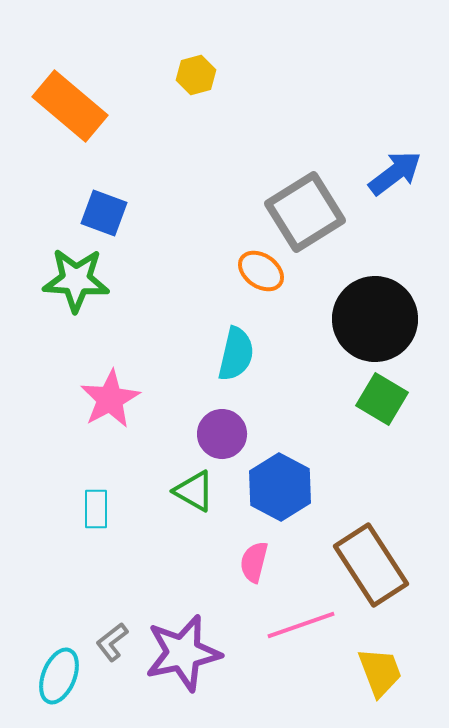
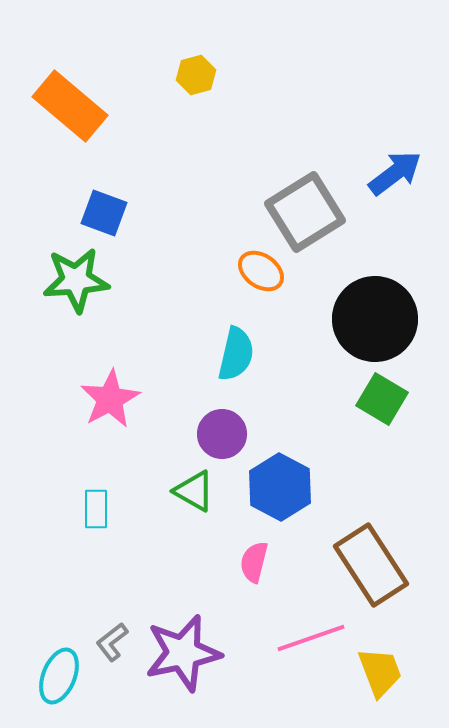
green star: rotated 8 degrees counterclockwise
pink line: moved 10 px right, 13 px down
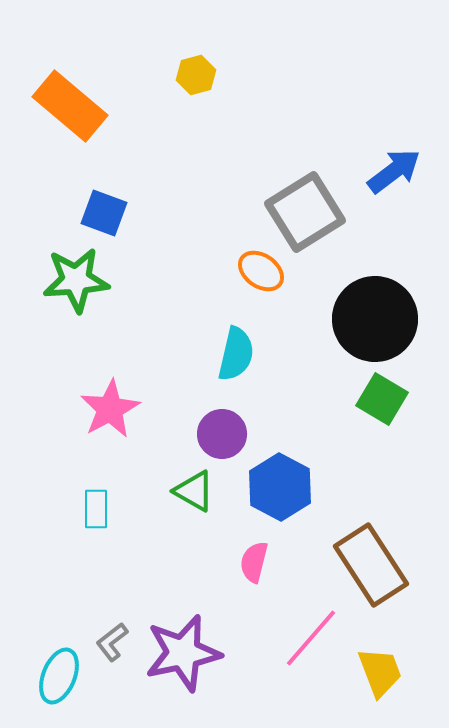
blue arrow: moved 1 px left, 2 px up
pink star: moved 10 px down
pink line: rotated 30 degrees counterclockwise
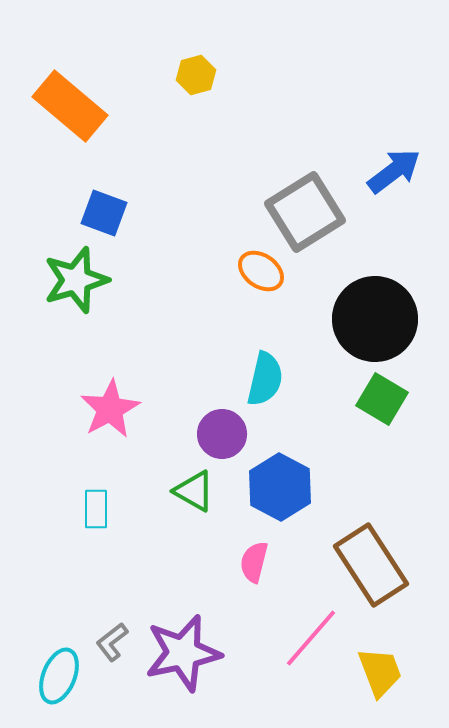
green star: rotated 12 degrees counterclockwise
cyan semicircle: moved 29 px right, 25 px down
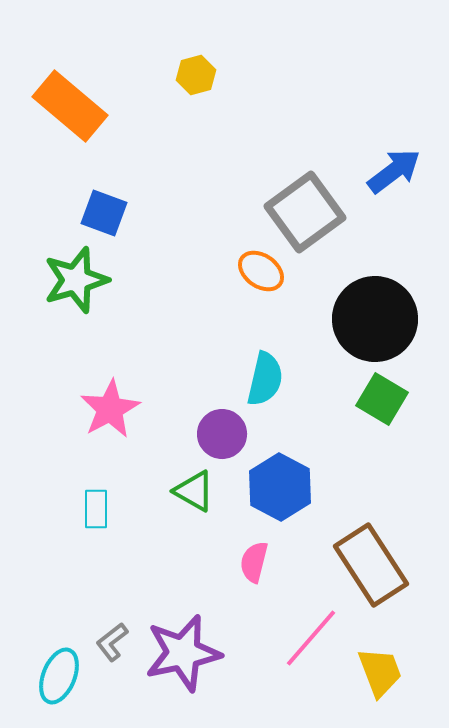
gray square: rotated 4 degrees counterclockwise
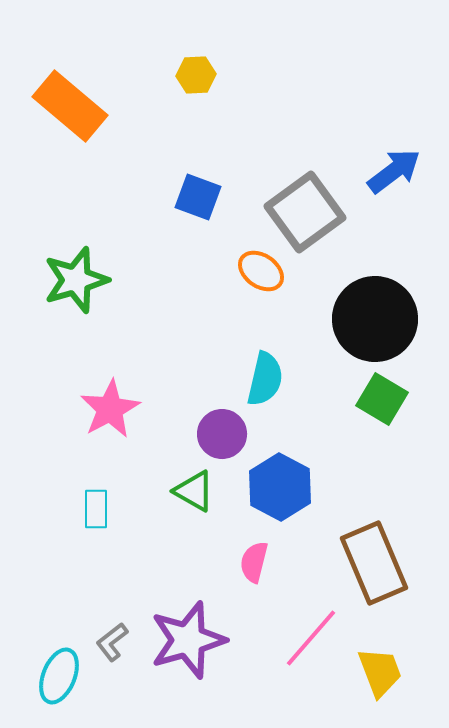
yellow hexagon: rotated 12 degrees clockwise
blue square: moved 94 px right, 16 px up
brown rectangle: moved 3 px right, 2 px up; rotated 10 degrees clockwise
purple star: moved 5 px right, 13 px up; rotated 4 degrees counterclockwise
